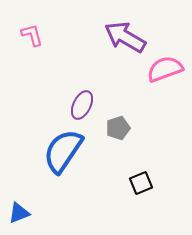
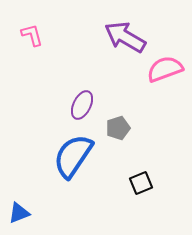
blue semicircle: moved 10 px right, 5 px down
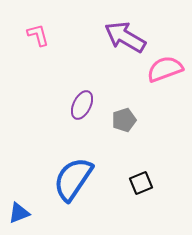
pink L-shape: moved 6 px right
gray pentagon: moved 6 px right, 8 px up
blue semicircle: moved 23 px down
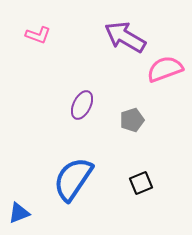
pink L-shape: rotated 125 degrees clockwise
gray pentagon: moved 8 px right
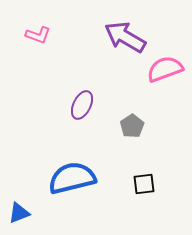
gray pentagon: moved 6 px down; rotated 15 degrees counterclockwise
blue semicircle: moved 1 px left, 1 px up; rotated 42 degrees clockwise
black square: moved 3 px right, 1 px down; rotated 15 degrees clockwise
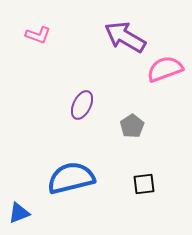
blue semicircle: moved 1 px left
